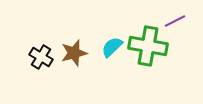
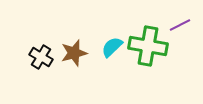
purple line: moved 5 px right, 4 px down
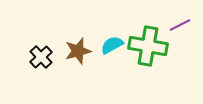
cyan semicircle: moved 2 px up; rotated 15 degrees clockwise
brown star: moved 4 px right, 2 px up
black cross: rotated 15 degrees clockwise
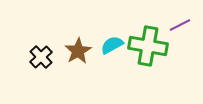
brown star: rotated 16 degrees counterclockwise
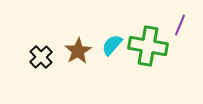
purple line: rotated 40 degrees counterclockwise
cyan semicircle: rotated 20 degrees counterclockwise
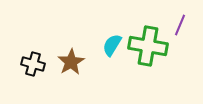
cyan semicircle: rotated 10 degrees counterclockwise
brown star: moved 7 px left, 11 px down
black cross: moved 8 px left, 7 px down; rotated 30 degrees counterclockwise
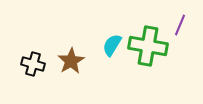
brown star: moved 1 px up
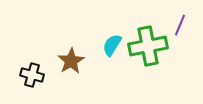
green cross: rotated 21 degrees counterclockwise
black cross: moved 1 px left, 11 px down
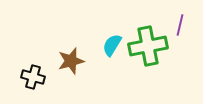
purple line: rotated 10 degrees counterclockwise
brown star: rotated 16 degrees clockwise
black cross: moved 1 px right, 2 px down
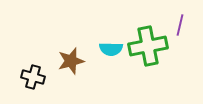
cyan semicircle: moved 1 px left, 4 px down; rotated 120 degrees counterclockwise
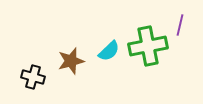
cyan semicircle: moved 2 px left, 2 px down; rotated 45 degrees counterclockwise
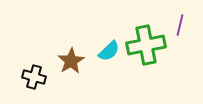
green cross: moved 2 px left, 1 px up
brown star: rotated 16 degrees counterclockwise
black cross: moved 1 px right
